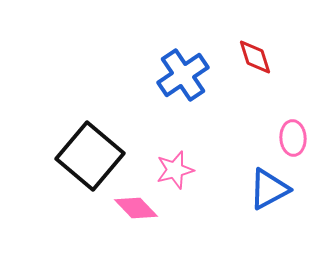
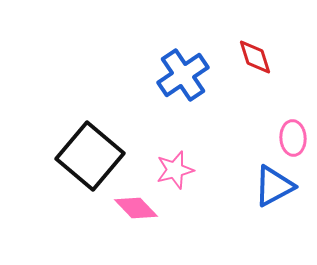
blue triangle: moved 5 px right, 3 px up
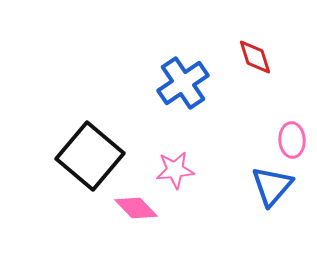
blue cross: moved 8 px down
pink ellipse: moved 1 px left, 2 px down
pink star: rotated 9 degrees clockwise
blue triangle: moved 2 px left; rotated 21 degrees counterclockwise
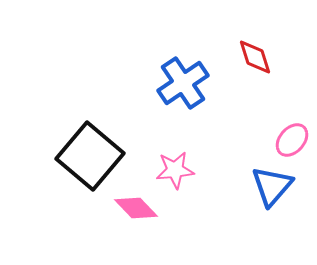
pink ellipse: rotated 44 degrees clockwise
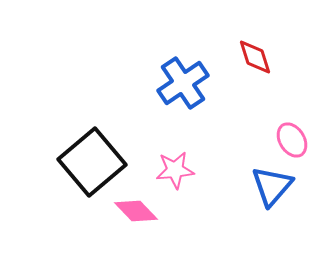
pink ellipse: rotated 72 degrees counterclockwise
black square: moved 2 px right, 6 px down; rotated 10 degrees clockwise
pink diamond: moved 3 px down
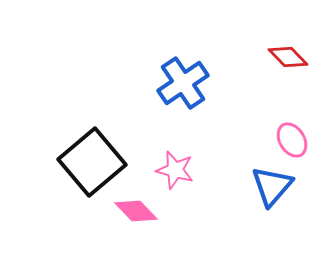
red diamond: moved 33 px right; rotated 27 degrees counterclockwise
pink star: rotated 21 degrees clockwise
